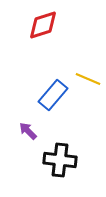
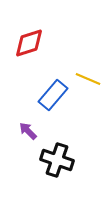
red diamond: moved 14 px left, 18 px down
black cross: moved 3 px left; rotated 12 degrees clockwise
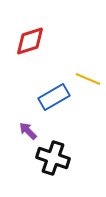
red diamond: moved 1 px right, 2 px up
blue rectangle: moved 1 px right, 2 px down; rotated 20 degrees clockwise
black cross: moved 4 px left, 2 px up
